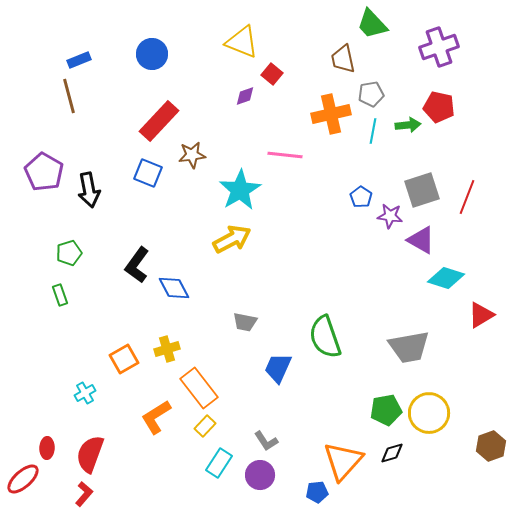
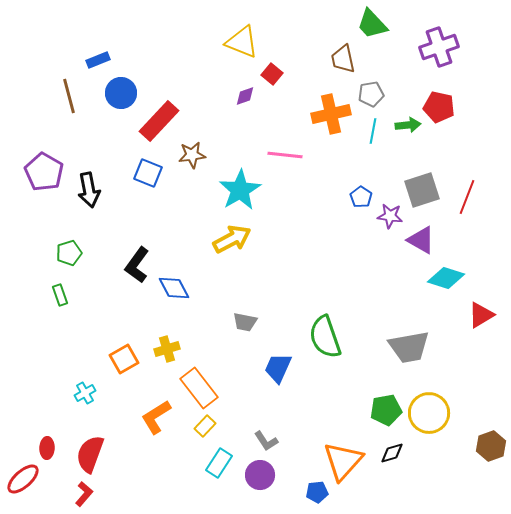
blue circle at (152, 54): moved 31 px left, 39 px down
blue rectangle at (79, 60): moved 19 px right
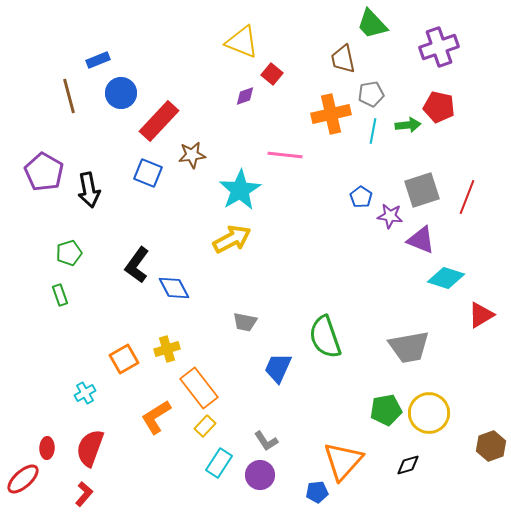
purple triangle at (421, 240): rotated 8 degrees counterclockwise
black diamond at (392, 453): moved 16 px right, 12 px down
red semicircle at (90, 454): moved 6 px up
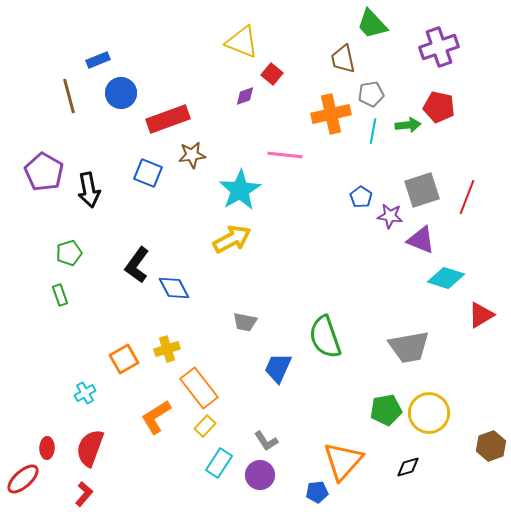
red rectangle at (159, 121): moved 9 px right, 2 px up; rotated 27 degrees clockwise
black diamond at (408, 465): moved 2 px down
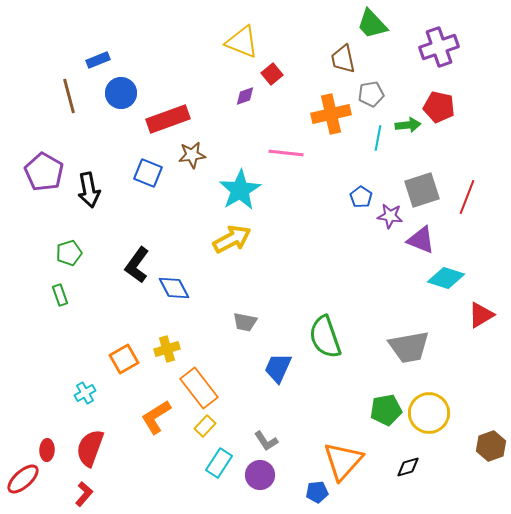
red square at (272, 74): rotated 10 degrees clockwise
cyan line at (373, 131): moved 5 px right, 7 px down
pink line at (285, 155): moved 1 px right, 2 px up
red ellipse at (47, 448): moved 2 px down
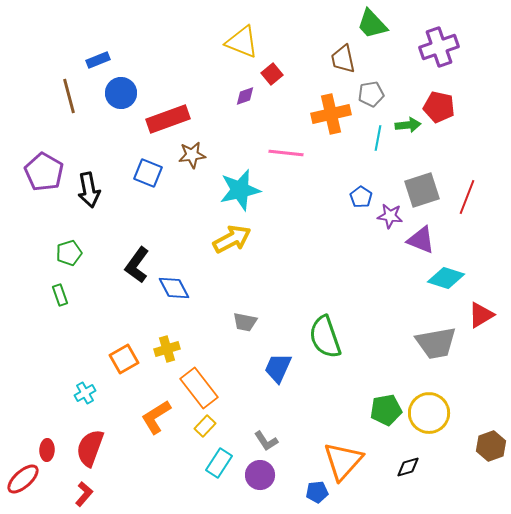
cyan star at (240, 190): rotated 18 degrees clockwise
gray trapezoid at (409, 347): moved 27 px right, 4 px up
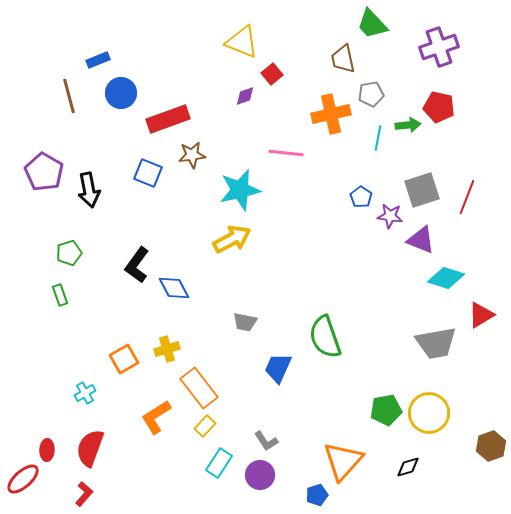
blue pentagon at (317, 492): moved 3 px down; rotated 10 degrees counterclockwise
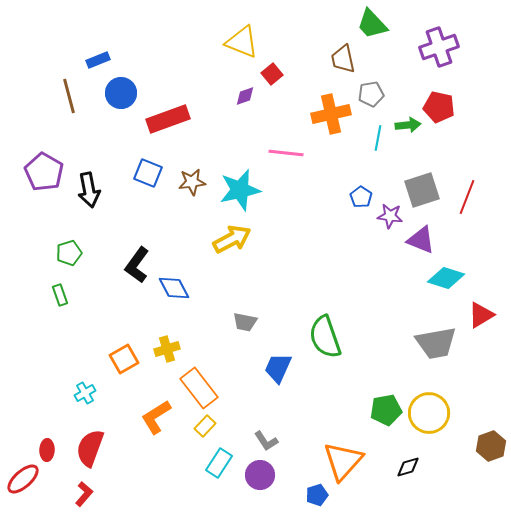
brown star at (192, 155): moved 27 px down
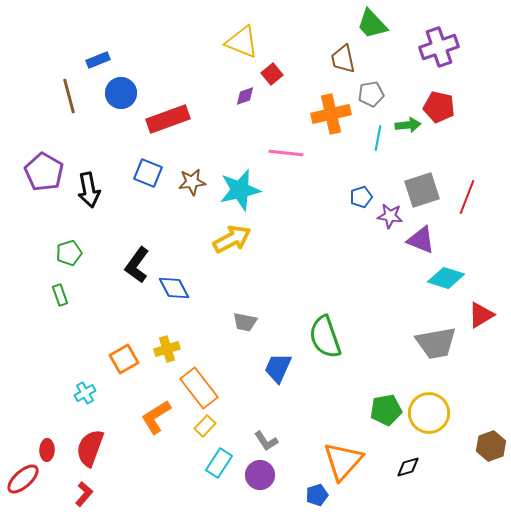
blue pentagon at (361, 197): rotated 20 degrees clockwise
